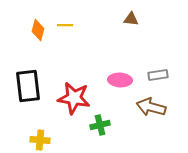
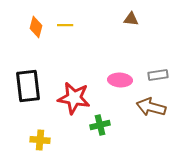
orange diamond: moved 2 px left, 3 px up
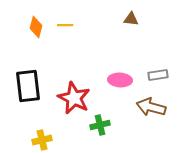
red star: rotated 16 degrees clockwise
yellow cross: moved 2 px right; rotated 18 degrees counterclockwise
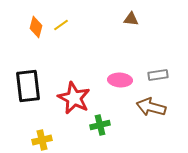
yellow line: moved 4 px left; rotated 35 degrees counterclockwise
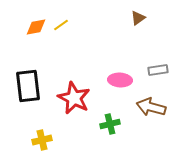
brown triangle: moved 7 px right, 1 px up; rotated 42 degrees counterclockwise
orange diamond: rotated 65 degrees clockwise
gray rectangle: moved 5 px up
green cross: moved 10 px right, 1 px up
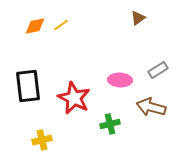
orange diamond: moved 1 px left, 1 px up
gray rectangle: rotated 24 degrees counterclockwise
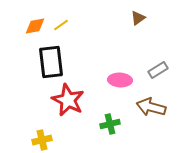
black rectangle: moved 23 px right, 24 px up
red star: moved 6 px left, 2 px down
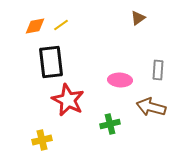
gray rectangle: rotated 54 degrees counterclockwise
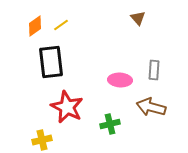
brown triangle: rotated 35 degrees counterclockwise
orange diamond: rotated 25 degrees counterclockwise
gray rectangle: moved 4 px left
red star: moved 1 px left, 7 px down
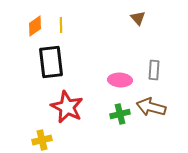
yellow line: rotated 56 degrees counterclockwise
green cross: moved 10 px right, 10 px up
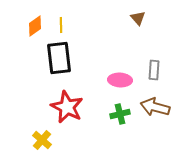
black rectangle: moved 8 px right, 4 px up
brown arrow: moved 4 px right
yellow cross: rotated 36 degrees counterclockwise
